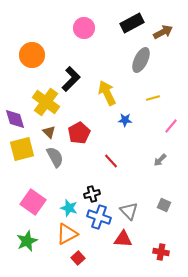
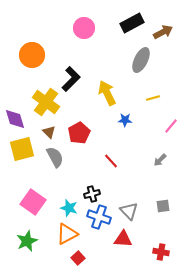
gray square: moved 1 px left, 1 px down; rotated 32 degrees counterclockwise
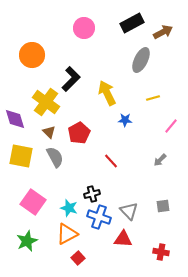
yellow square: moved 1 px left, 7 px down; rotated 25 degrees clockwise
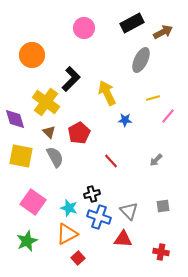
pink line: moved 3 px left, 10 px up
gray arrow: moved 4 px left
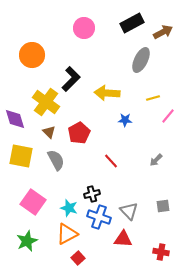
yellow arrow: rotated 60 degrees counterclockwise
gray semicircle: moved 1 px right, 3 px down
